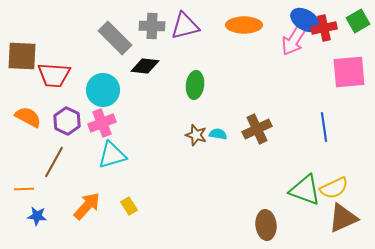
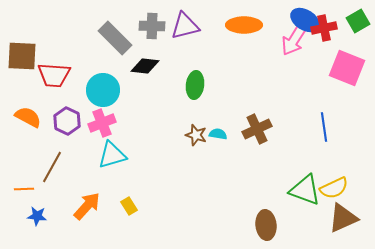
pink square: moved 2 px left, 4 px up; rotated 27 degrees clockwise
brown line: moved 2 px left, 5 px down
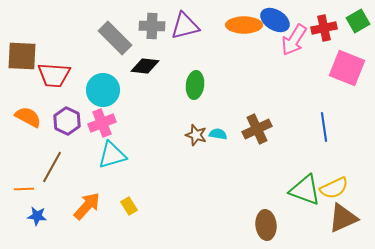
blue ellipse: moved 30 px left
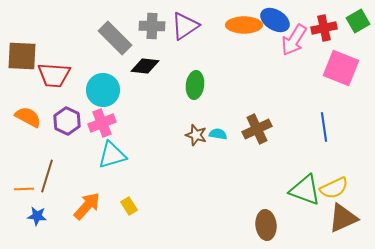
purple triangle: rotated 20 degrees counterclockwise
pink square: moved 6 px left
brown line: moved 5 px left, 9 px down; rotated 12 degrees counterclockwise
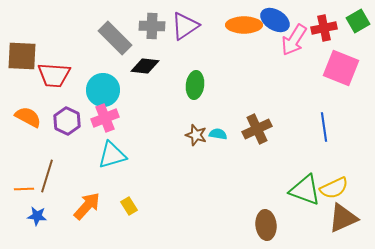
pink cross: moved 3 px right, 5 px up
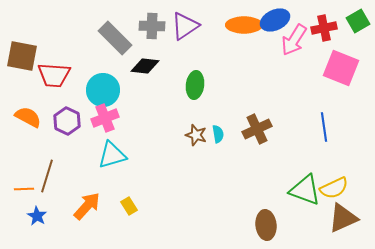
blue ellipse: rotated 56 degrees counterclockwise
brown square: rotated 8 degrees clockwise
cyan semicircle: rotated 72 degrees clockwise
blue star: rotated 24 degrees clockwise
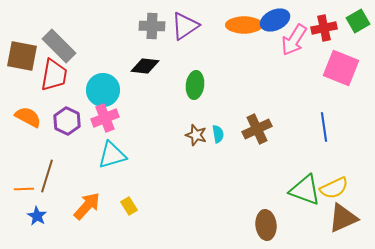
gray rectangle: moved 56 px left, 8 px down
red trapezoid: rotated 84 degrees counterclockwise
